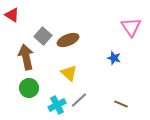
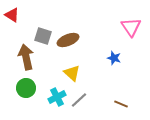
gray square: rotated 24 degrees counterclockwise
yellow triangle: moved 3 px right
green circle: moved 3 px left
cyan cross: moved 8 px up
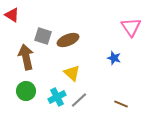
green circle: moved 3 px down
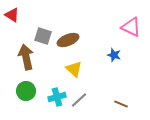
pink triangle: rotated 30 degrees counterclockwise
blue star: moved 3 px up
yellow triangle: moved 2 px right, 4 px up
cyan cross: rotated 12 degrees clockwise
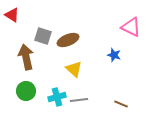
gray line: rotated 36 degrees clockwise
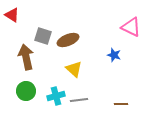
cyan cross: moved 1 px left, 1 px up
brown line: rotated 24 degrees counterclockwise
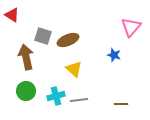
pink triangle: rotated 45 degrees clockwise
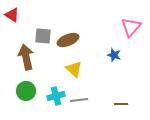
gray square: rotated 12 degrees counterclockwise
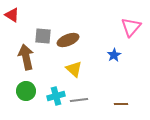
blue star: rotated 24 degrees clockwise
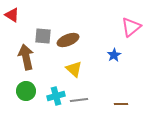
pink triangle: rotated 10 degrees clockwise
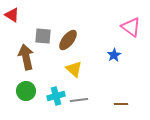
pink triangle: rotated 45 degrees counterclockwise
brown ellipse: rotated 30 degrees counterclockwise
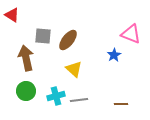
pink triangle: moved 7 px down; rotated 15 degrees counterclockwise
brown arrow: moved 1 px down
